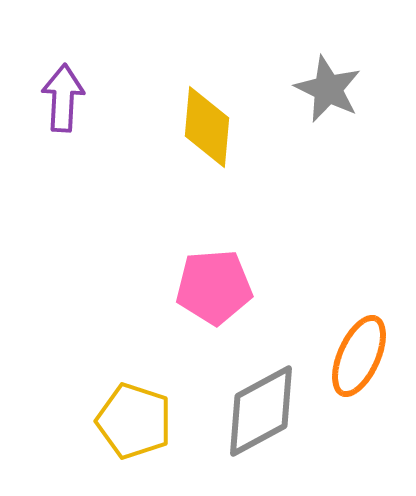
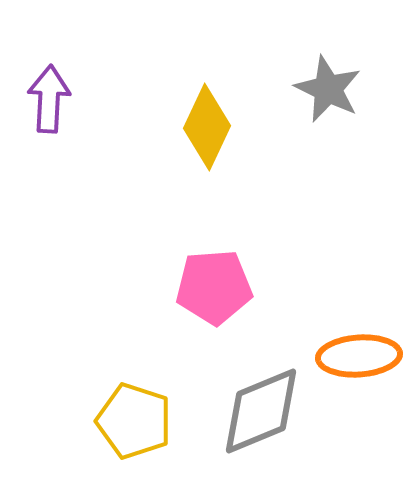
purple arrow: moved 14 px left, 1 px down
yellow diamond: rotated 20 degrees clockwise
orange ellipse: rotated 62 degrees clockwise
gray diamond: rotated 6 degrees clockwise
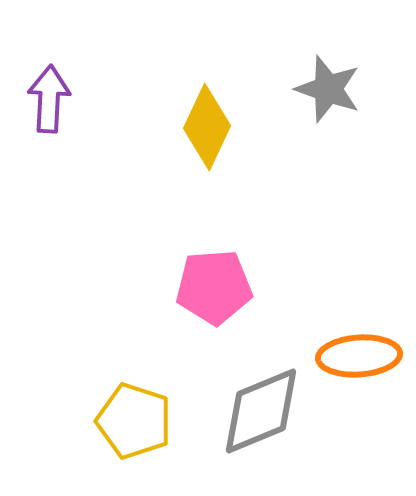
gray star: rotated 6 degrees counterclockwise
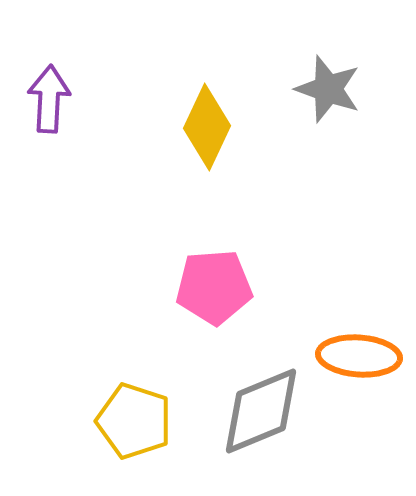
orange ellipse: rotated 8 degrees clockwise
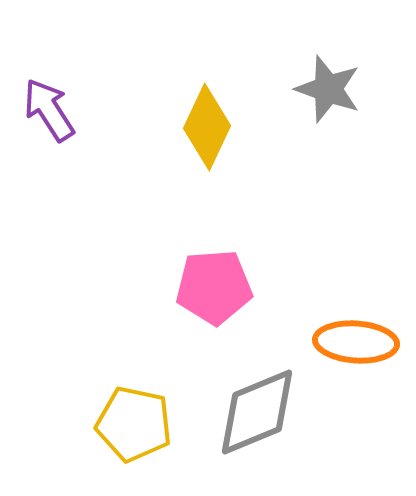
purple arrow: moved 11 px down; rotated 36 degrees counterclockwise
orange ellipse: moved 3 px left, 14 px up
gray diamond: moved 4 px left, 1 px down
yellow pentagon: moved 3 px down; rotated 6 degrees counterclockwise
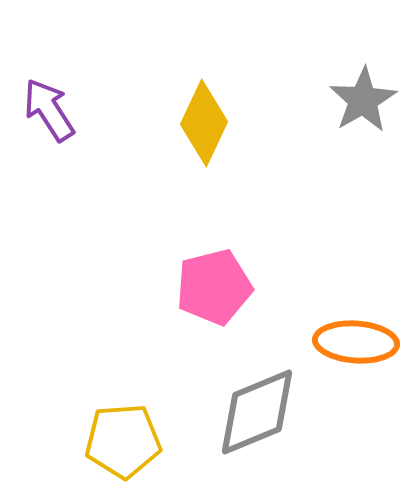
gray star: moved 35 px right, 11 px down; rotated 22 degrees clockwise
yellow diamond: moved 3 px left, 4 px up
pink pentagon: rotated 10 degrees counterclockwise
yellow pentagon: moved 11 px left, 17 px down; rotated 16 degrees counterclockwise
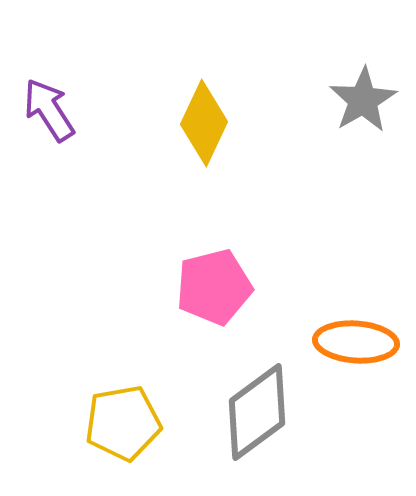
gray diamond: rotated 14 degrees counterclockwise
yellow pentagon: moved 18 px up; rotated 6 degrees counterclockwise
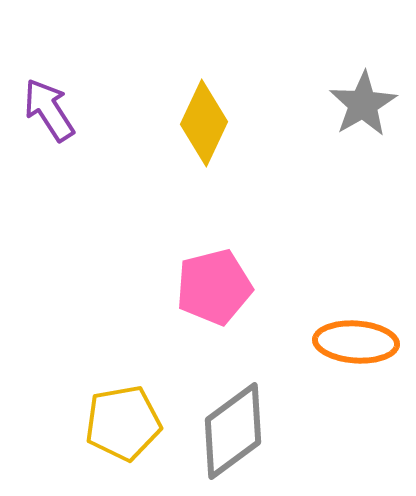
gray star: moved 4 px down
gray diamond: moved 24 px left, 19 px down
